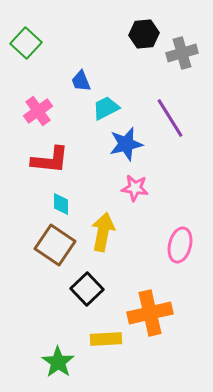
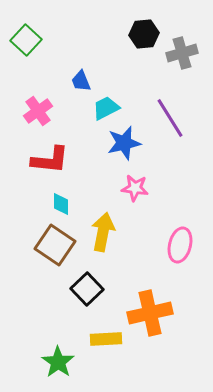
green square: moved 3 px up
blue star: moved 2 px left, 1 px up
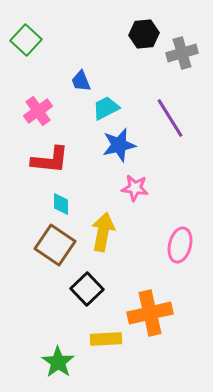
blue star: moved 5 px left, 2 px down
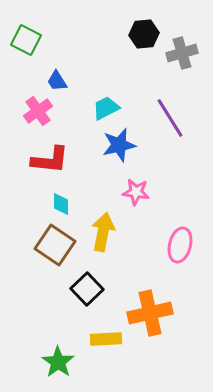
green square: rotated 16 degrees counterclockwise
blue trapezoid: moved 24 px left; rotated 10 degrees counterclockwise
pink star: moved 1 px right, 4 px down
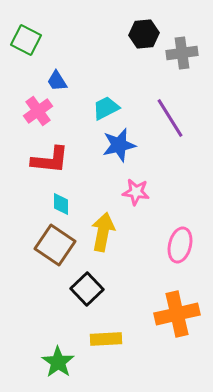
gray cross: rotated 8 degrees clockwise
orange cross: moved 27 px right, 1 px down
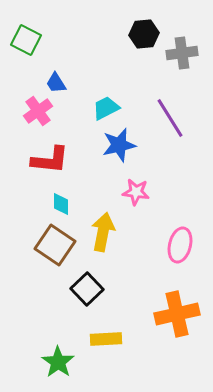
blue trapezoid: moved 1 px left, 2 px down
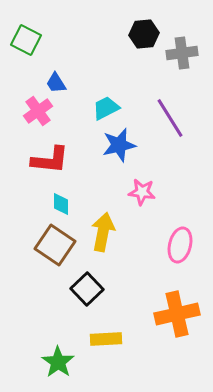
pink star: moved 6 px right
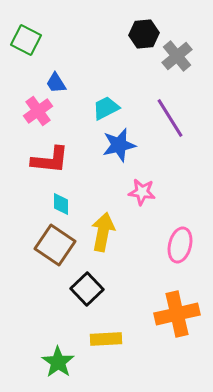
gray cross: moved 5 px left, 3 px down; rotated 32 degrees counterclockwise
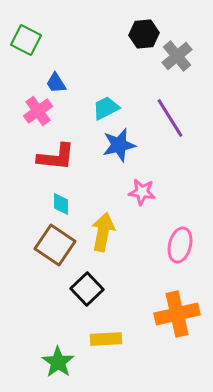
red L-shape: moved 6 px right, 3 px up
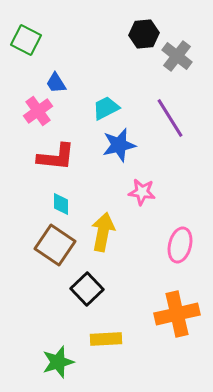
gray cross: rotated 12 degrees counterclockwise
green star: rotated 20 degrees clockwise
